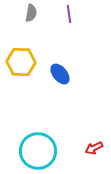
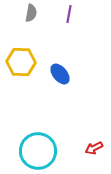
purple line: rotated 18 degrees clockwise
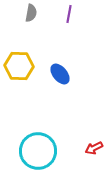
yellow hexagon: moved 2 px left, 4 px down
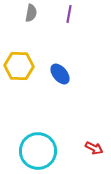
red arrow: rotated 126 degrees counterclockwise
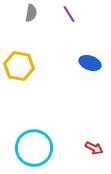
purple line: rotated 42 degrees counterclockwise
yellow hexagon: rotated 8 degrees clockwise
blue ellipse: moved 30 px right, 11 px up; rotated 30 degrees counterclockwise
cyan circle: moved 4 px left, 3 px up
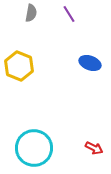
yellow hexagon: rotated 12 degrees clockwise
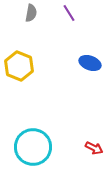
purple line: moved 1 px up
cyan circle: moved 1 px left, 1 px up
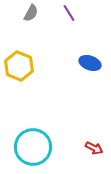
gray semicircle: rotated 18 degrees clockwise
